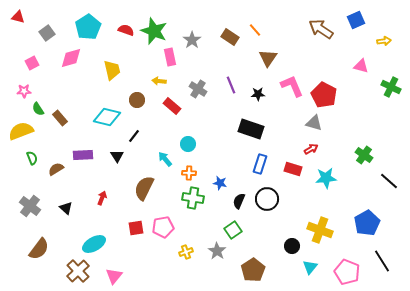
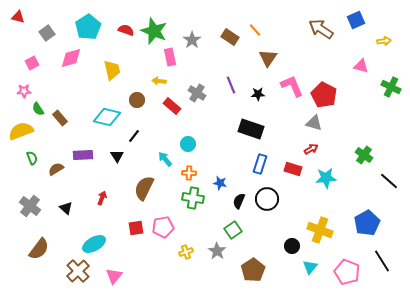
gray cross at (198, 89): moved 1 px left, 4 px down
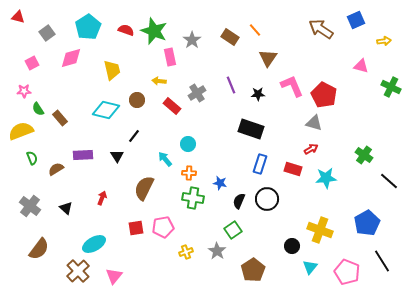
gray cross at (197, 93): rotated 24 degrees clockwise
cyan diamond at (107, 117): moved 1 px left, 7 px up
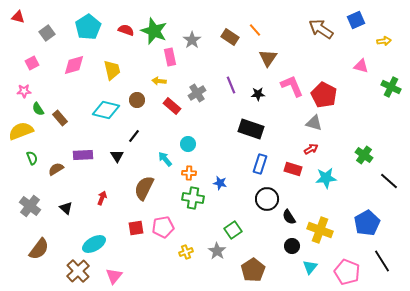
pink diamond at (71, 58): moved 3 px right, 7 px down
black semicircle at (239, 201): moved 50 px right, 16 px down; rotated 56 degrees counterclockwise
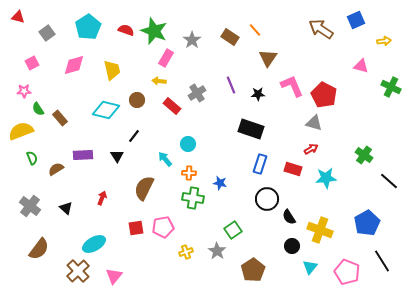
pink rectangle at (170, 57): moved 4 px left, 1 px down; rotated 42 degrees clockwise
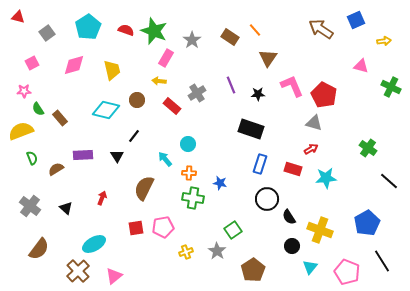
green cross at (364, 155): moved 4 px right, 7 px up
pink triangle at (114, 276): rotated 12 degrees clockwise
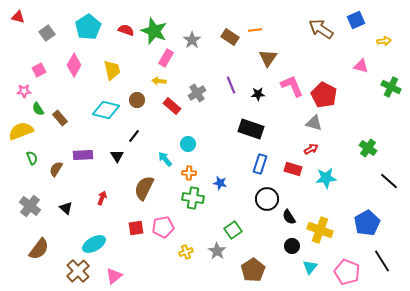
orange line at (255, 30): rotated 56 degrees counterclockwise
pink square at (32, 63): moved 7 px right, 7 px down
pink diamond at (74, 65): rotated 45 degrees counterclockwise
brown semicircle at (56, 169): rotated 28 degrees counterclockwise
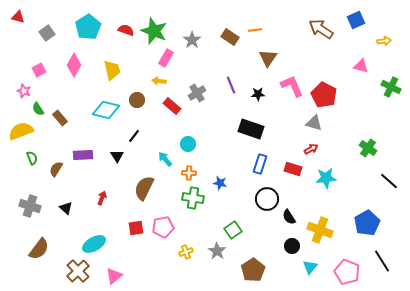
pink star at (24, 91): rotated 24 degrees clockwise
gray cross at (30, 206): rotated 20 degrees counterclockwise
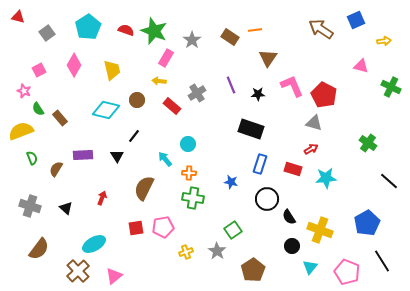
green cross at (368, 148): moved 5 px up
blue star at (220, 183): moved 11 px right, 1 px up
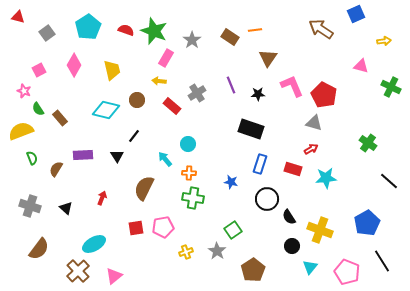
blue square at (356, 20): moved 6 px up
